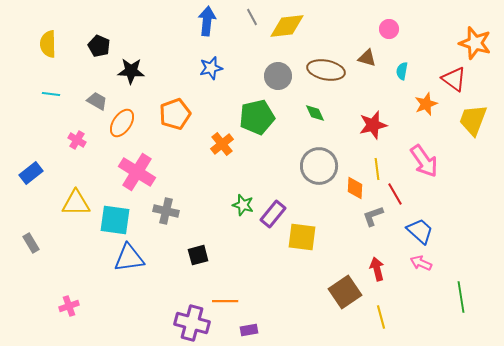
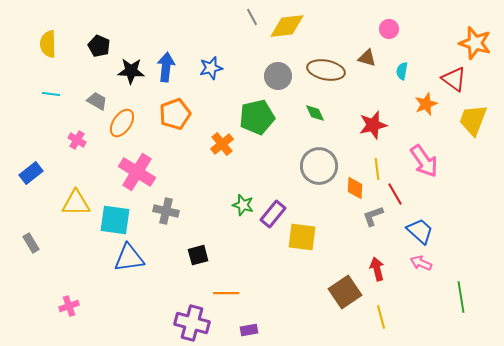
blue arrow at (207, 21): moved 41 px left, 46 px down
orange line at (225, 301): moved 1 px right, 8 px up
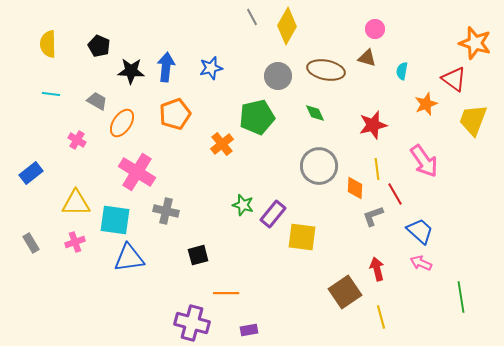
yellow diamond at (287, 26): rotated 54 degrees counterclockwise
pink circle at (389, 29): moved 14 px left
pink cross at (69, 306): moved 6 px right, 64 px up
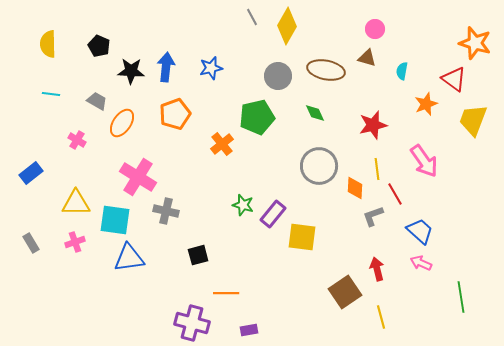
pink cross at (137, 172): moved 1 px right, 5 px down
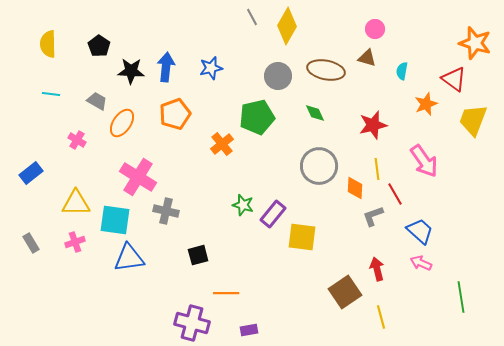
black pentagon at (99, 46): rotated 10 degrees clockwise
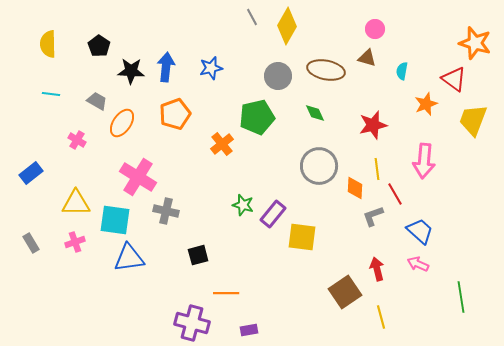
pink arrow at (424, 161): rotated 40 degrees clockwise
pink arrow at (421, 263): moved 3 px left, 1 px down
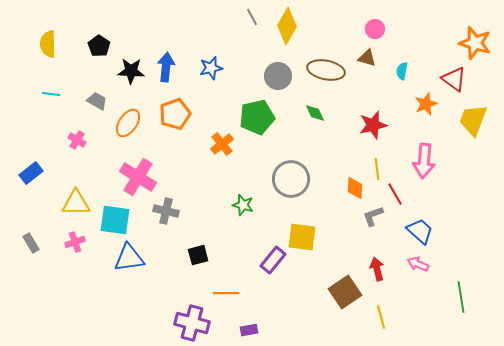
orange ellipse at (122, 123): moved 6 px right
gray circle at (319, 166): moved 28 px left, 13 px down
purple rectangle at (273, 214): moved 46 px down
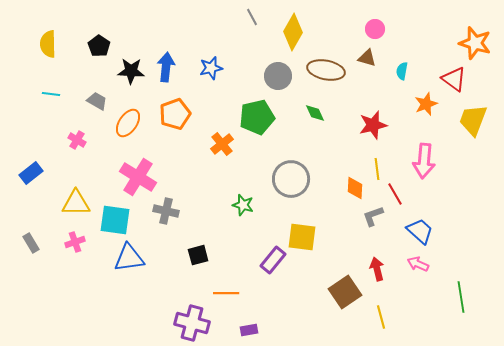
yellow diamond at (287, 26): moved 6 px right, 6 px down
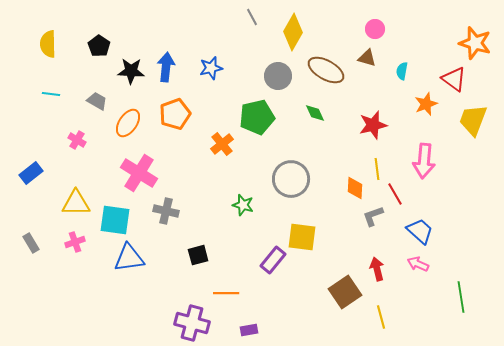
brown ellipse at (326, 70): rotated 18 degrees clockwise
pink cross at (138, 177): moved 1 px right, 4 px up
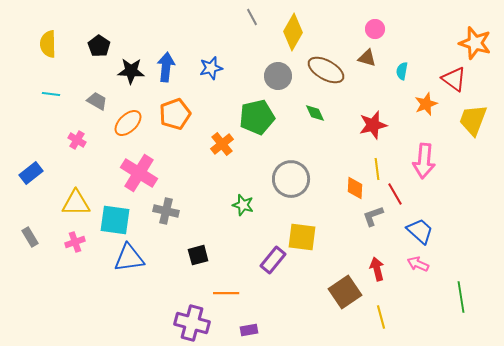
orange ellipse at (128, 123): rotated 12 degrees clockwise
gray rectangle at (31, 243): moved 1 px left, 6 px up
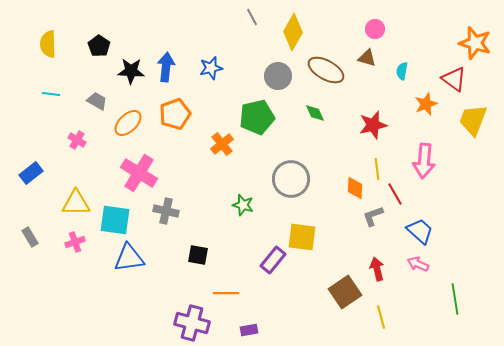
black square at (198, 255): rotated 25 degrees clockwise
green line at (461, 297): moved 6 px left, 2 px down
